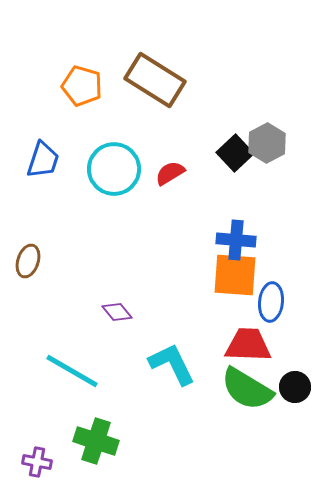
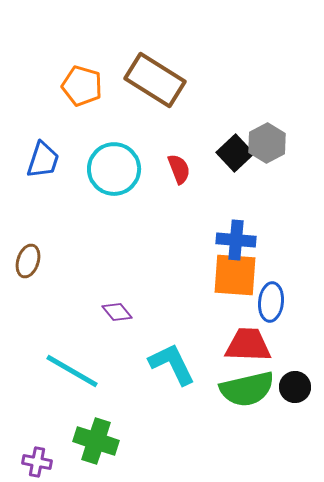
red semicircle: moved 9 px right, 4 px up; rotated 100 degrees clockwise
green semicircle: rotated 44 degrees counterclockwise
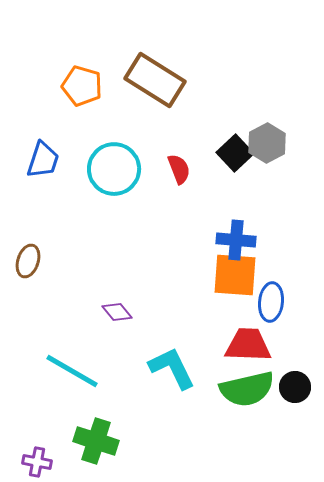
cyan L-shape: moved 4 px down
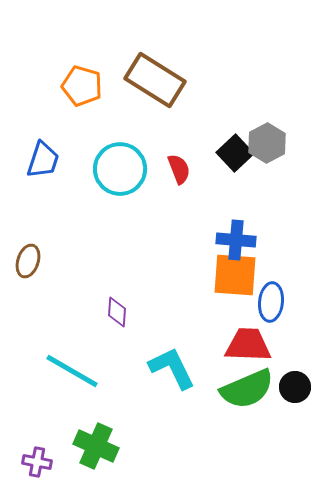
cyan circle: moved 6 px right
purple diamond: rotated 44 degrees clockwise
green semicircle: rotated 10 degrees counterclockwise
green cross: moved 5 px down; rotated 6 degrees clockwise
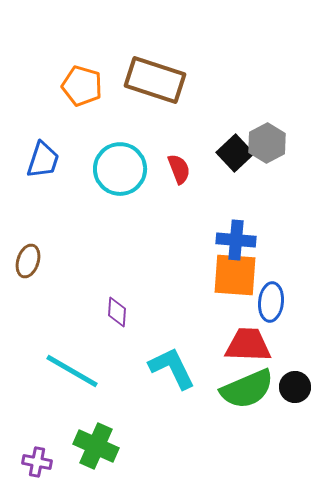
brown rectangle: rotated 14 degrees counterclockwise
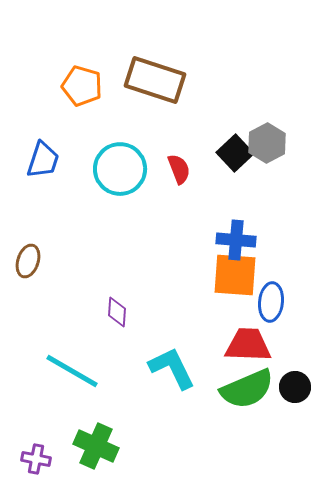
purple cross: moved 1 px left, 3 px up
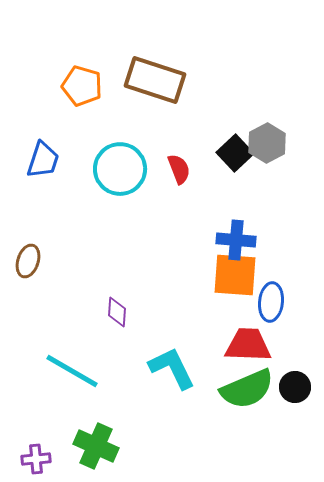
purple cross: rotated 16 degrees counterclockwise
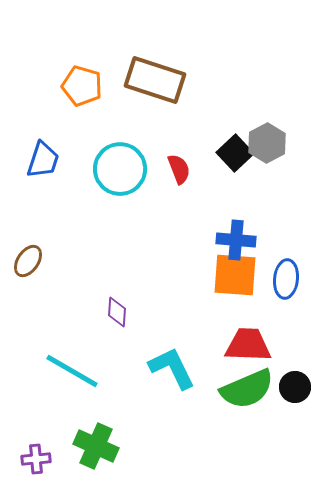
brown ellipse: rotated 16 degrees clockwise
blue ellipse: moved 15 px right, 23 px up
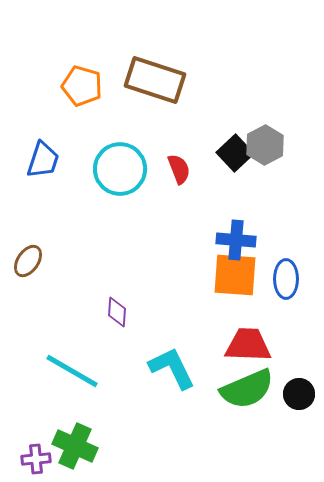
gray hexagon: moved 2 px left, 2 px down
blue ellipse: rotated 6 degrees counterclockwise
black circle: moved 4 px right, 7 px down
green cross: moved 21 px left
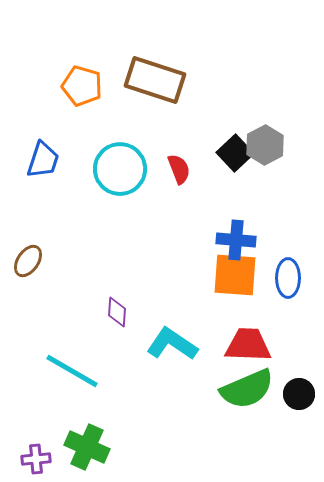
blue ellipse: moved 2 px right, 1 px up
cyan L-shape: moved 24 px up; rotated 30 degrees counterclockwise
green cross: moved 12 px right, 1 px down
